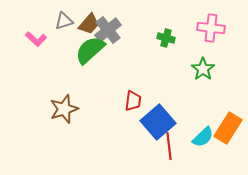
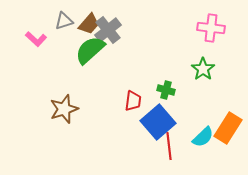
green cross: moved 52 px down
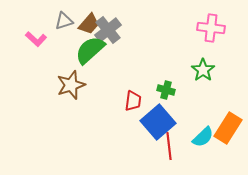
green star: moved 1 px down
brown star: moved 7 px right, 24 px up
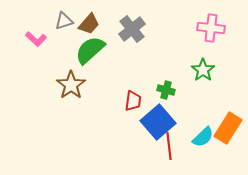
gray cross: moved 24 px right, 1 px up
brown star: rotated 16 degrees counterclockwise
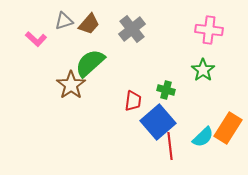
pink cross: moved 2 px left, 2 px down
green semicircle: moved 13 px down
red line: moved 1 px right
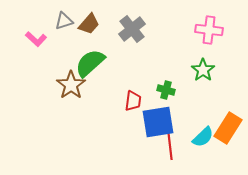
blue square: rotated 32 degrees clockwise
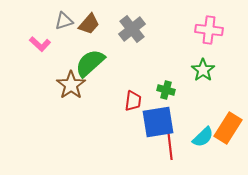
pink L-shape: moved 4 px right, 5 px down
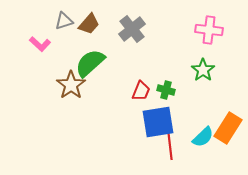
red trapezoid: moved 8 px right, 10 px up; rotated 15 degrees clockwise
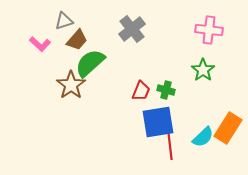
brown trapezoid: moved 12 px left, 16 px down
